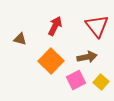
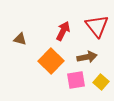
red arrow: moved 8 px right, 5 px down
pink square: rotated 18 degrees clockwise
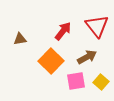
red arrow: rotated 12 degrees clockwise
brown triangle: rotated 24 degrees counterclockwise
brown arrow: rotated 18 degrees counterclockwise
pink square: moved 1 px down
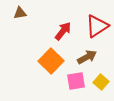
red triangle: rotated 35 degrees clockwise
brown triangle: moved 26 px up
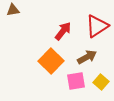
brown triangle: moved 7 px left, 3 px up
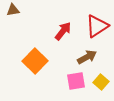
orange square: moved 16 px left
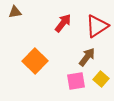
brown triangle: moved 2 px right, 2 px down
red arrow: moved 8 px up
brown arrow: rotated 24 degrees counterclockwise
yellow square: moved 3 px up
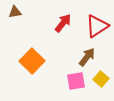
orange square: moved 3 px left
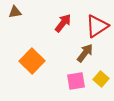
brown arrow: moved 2 px left, 4 px up
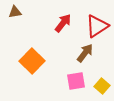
yellow square: moved 1 px right, 7 px down
